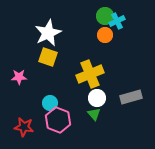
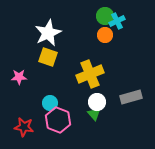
white circle: moved 4 px down
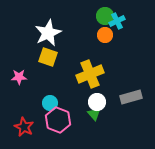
red star: rotated 18 degrees clockwise
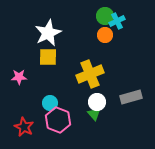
yellow square: rotated 18 degrees counterclockwise
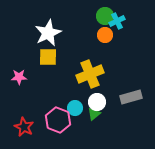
cyan circle: moved 25 px right, 5 px down
green triangle: rotated 32 degrees clockwise
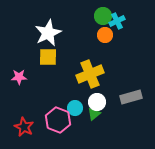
green circle: moved 2 px left
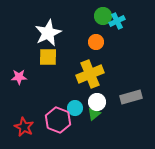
orange circle: moved 9 px left, 7 px down
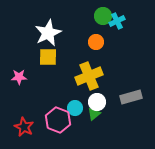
yellow cross: moved 1 px left, 2 px down
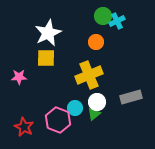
yellow square: moved 2 px left, 1 px down
yellow cross: moved 1 px up
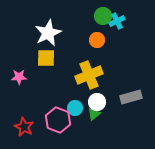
orange circle: moved 1 px right, 2 px up
